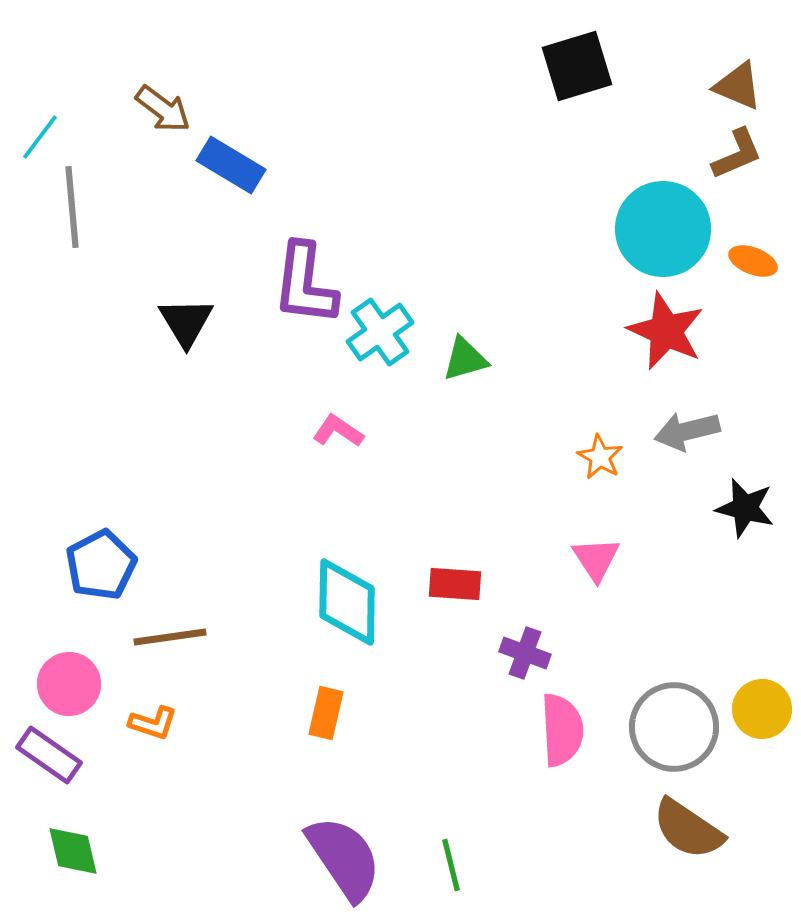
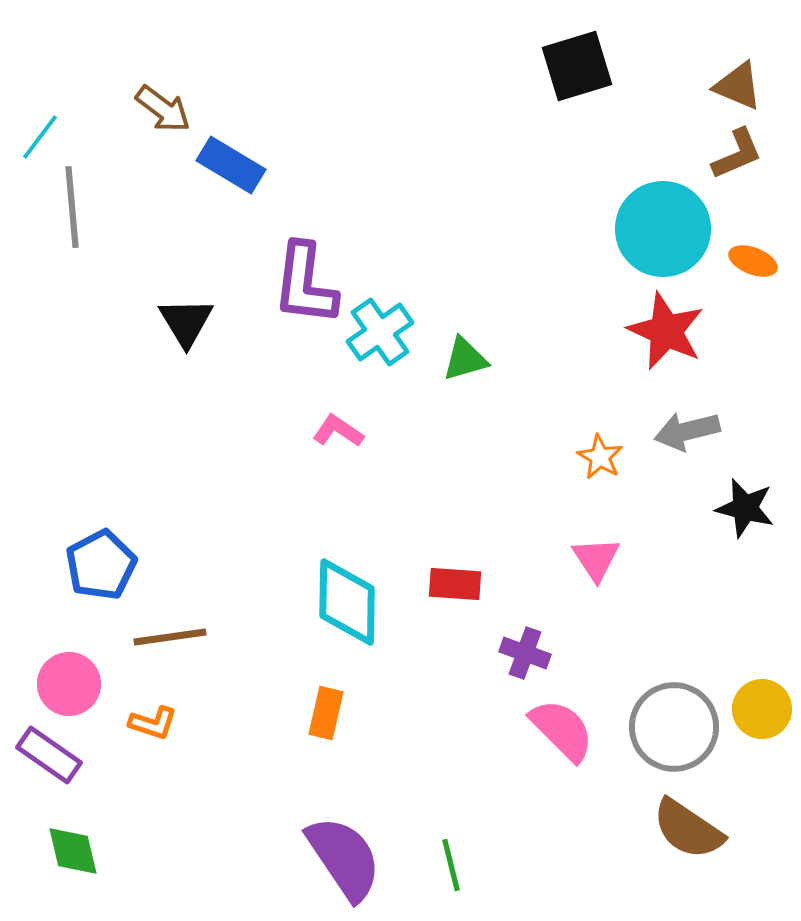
pink semicircle: rotated 42 degrees counterclockwise
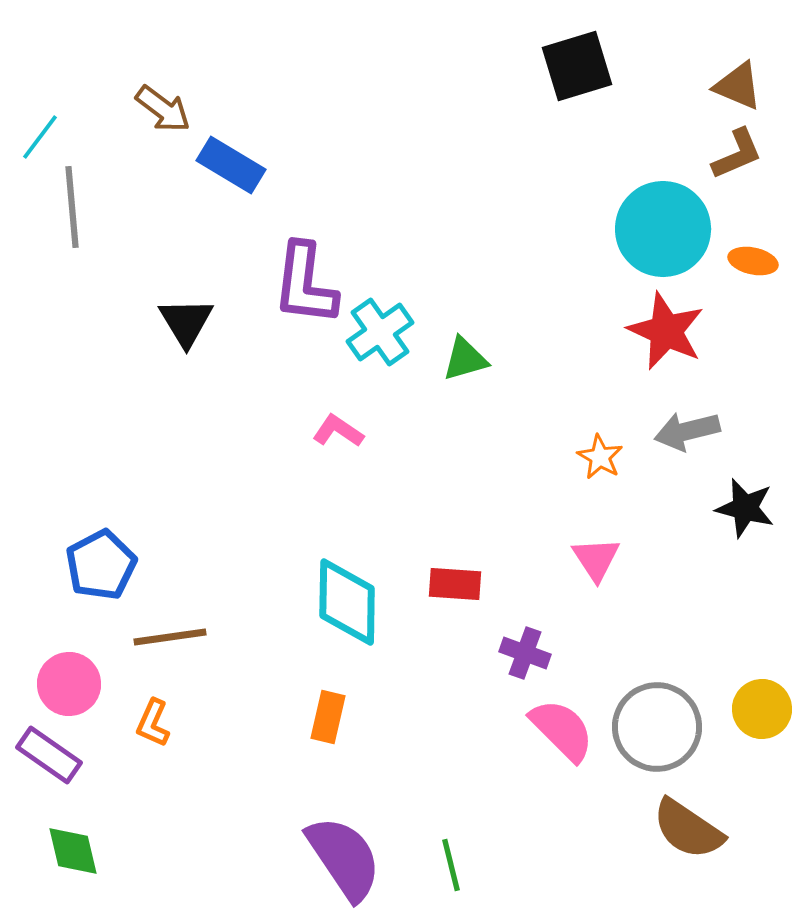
orange ellipse: rotated 9 degrees counterclockwise
orange rectangle: moved 2 px right, 4 px down
orange L-shape: rotated 96 degrees clockwise
gray circle: moved 17 px left
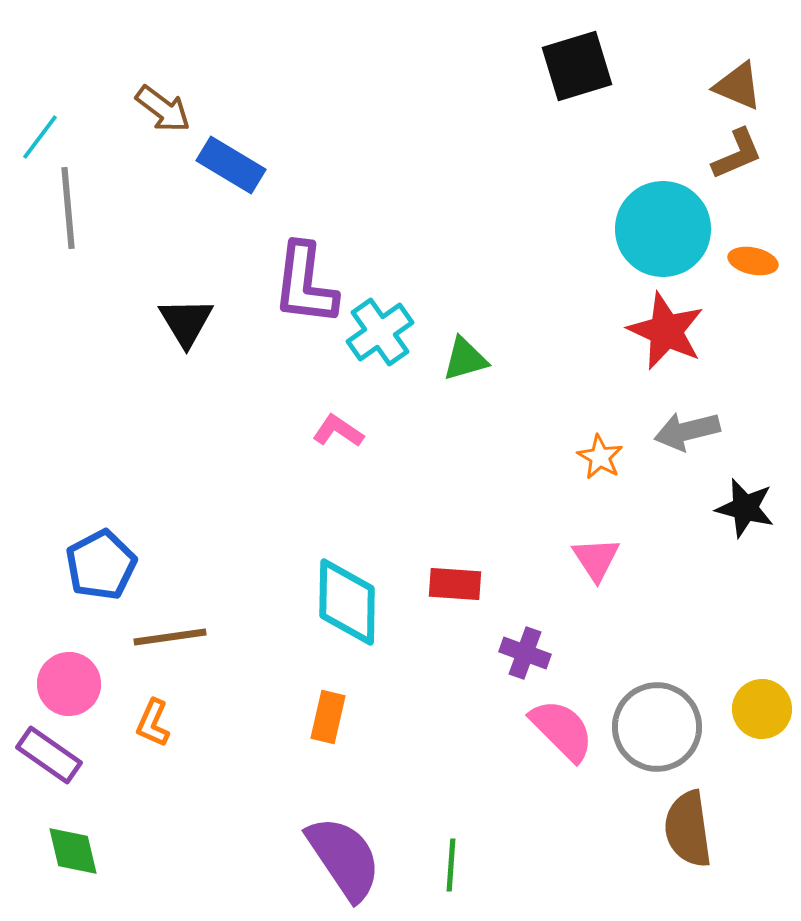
gray line: moved 4 px left, 1 px down
brown semicircle: rotated 48 degrees clockwise
green line: rotated 18 degrees clockwise
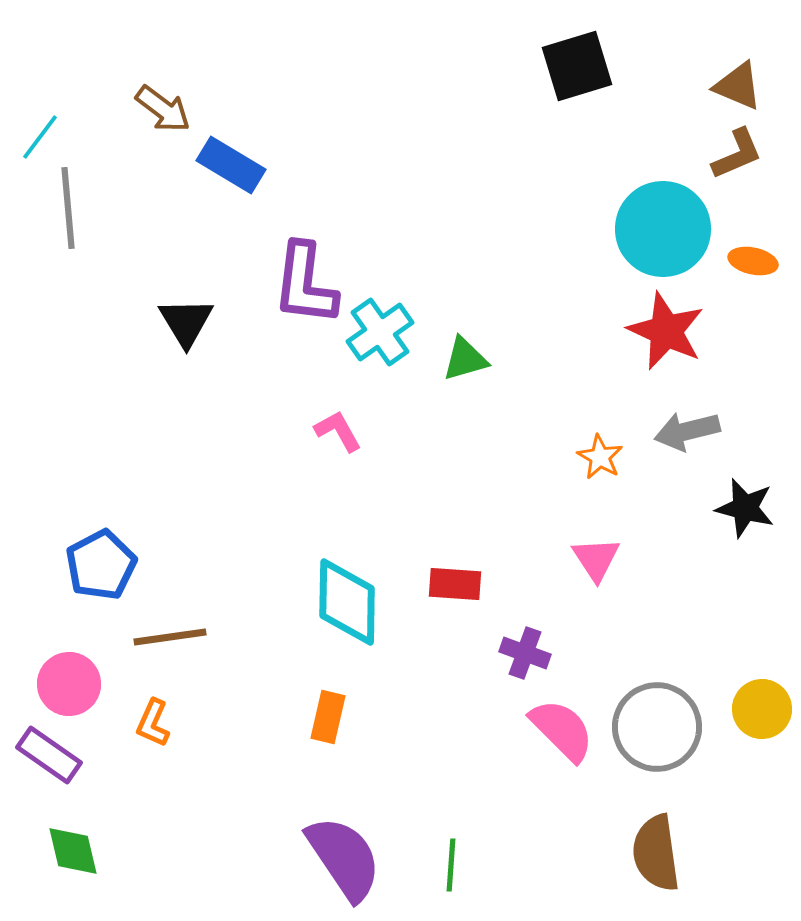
pink L-shape: rotated 27 degrees clockwise
brown semicircle: moved 32 px left, 24 px down
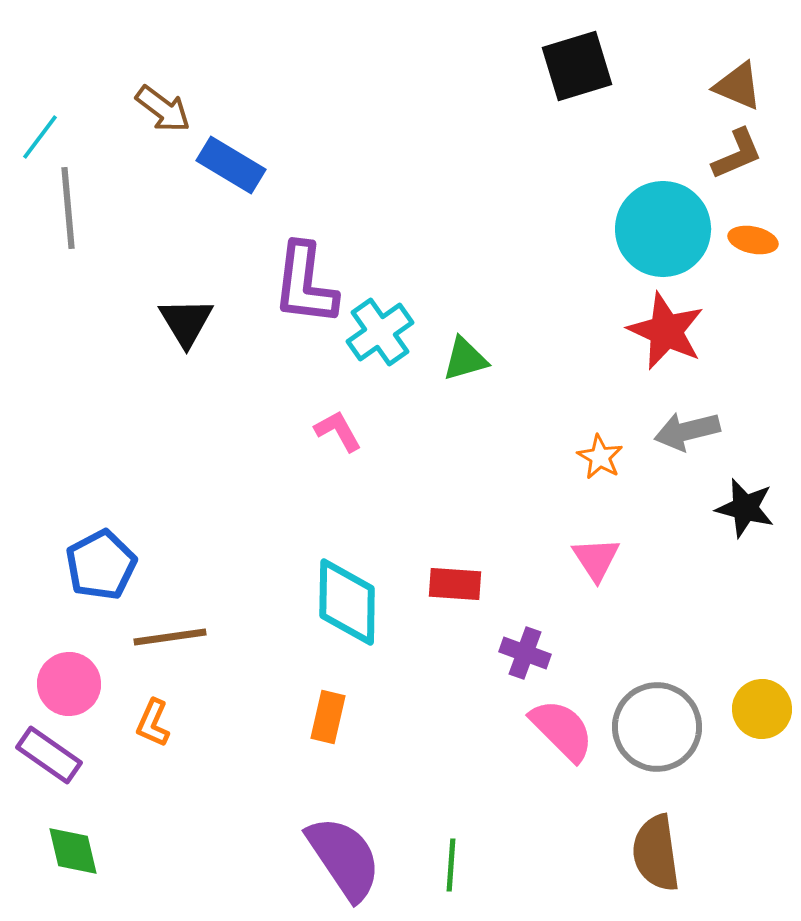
orange ellipse: moved 21 px up
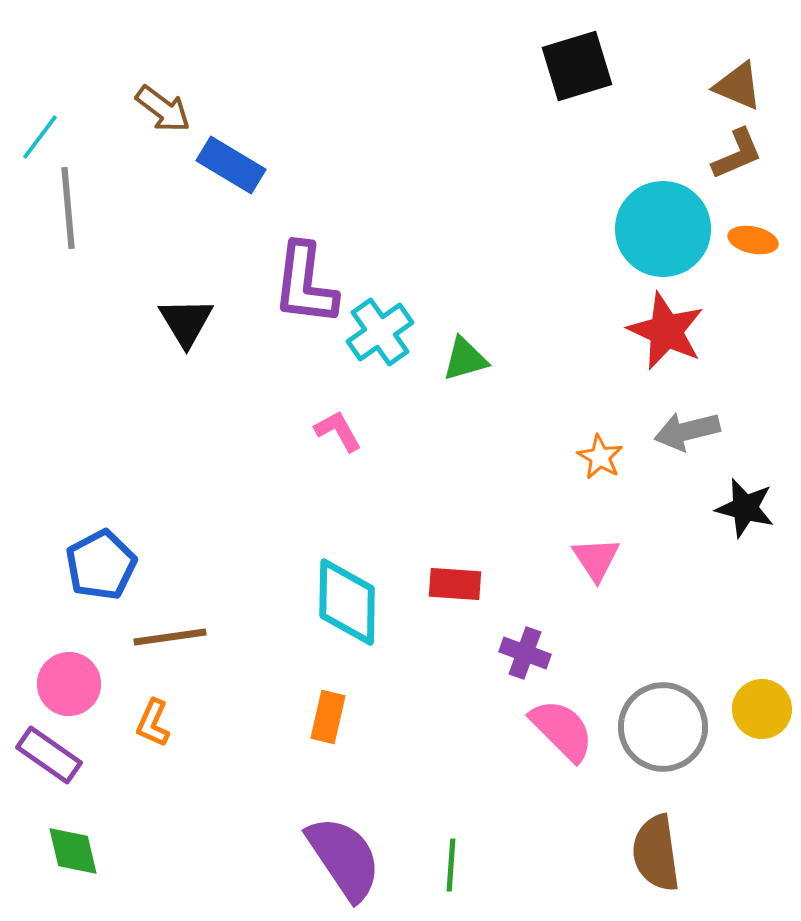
gray circle: moved 6 px right
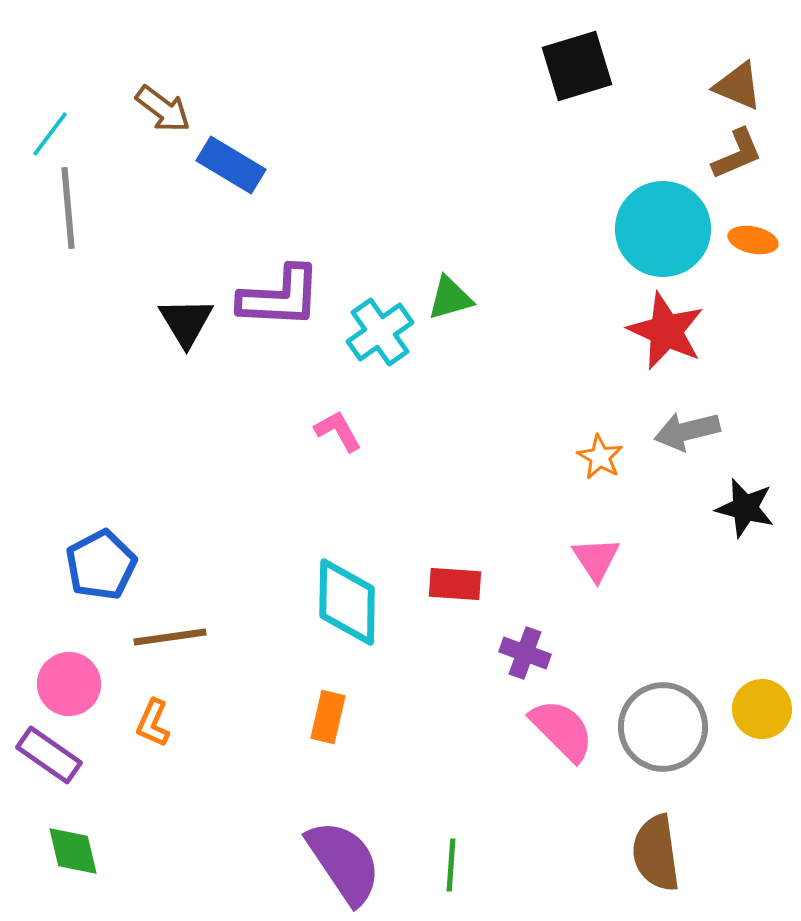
cyan line: moved 10 px right, 3 px up
purple L-shape: moved 25 px left, 13 px down; rotated 94 degrees counterclockwise
green triangle: moved 15 px left, 61 px up
purple semicircle: moved 4 px down
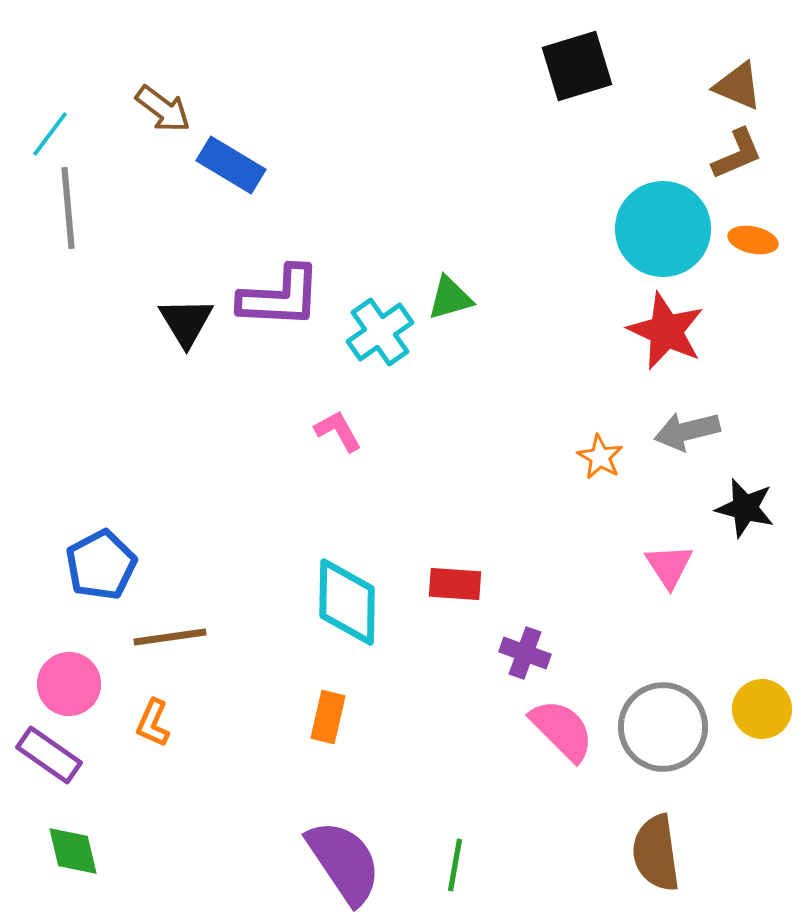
pink triangle: moved 73 px right, 7 px down
green line: moved 4 px right; rotated 6 degrees clockwise
